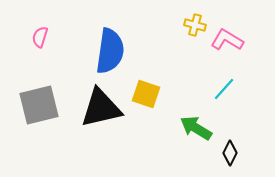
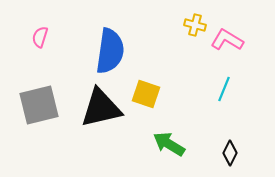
cyan line: rotated 20 degrees counterclockwise
green arrow: moved 27 px left, 16 px down
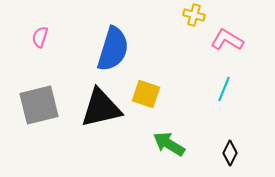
yellow cross: moved 1 px left, 10 px up
blue semicircle: moved 3 px right, 2 px up; rotated 9 degrees clockwise
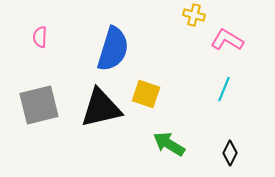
pink semicircle: rotated 15 degrees counterclockwise
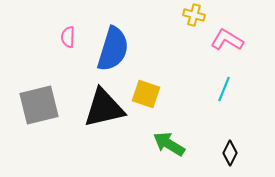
pink semicircle: moved 28 px right
black triangle: moved 3 px right
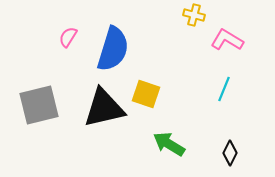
pink semicircle: rotated 30 degrees clockwise
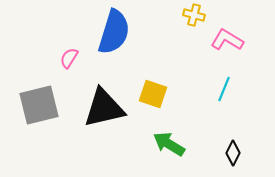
pink semicircle: moved 1 px right, 21 px down
blue semicircle: moved 1 px right, 17 px up
yellow square: moved 7 px right
black diamond: moved 3 px right
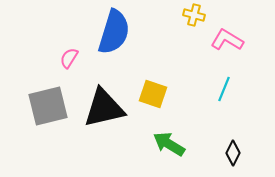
gray square: moved 9 px right, 1 px down
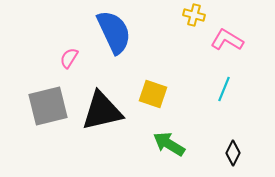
blue semicircle: rotated 42 degrees counterclockwise
black triangle: moved 2 px left, 3 px down
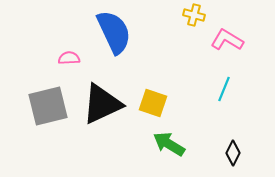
pink semicircle: rotated 55 degrees clockwise
yellow square: moved 9 px down
black triangle: moved 7 px up; rotated 12 degrees counterclockwise
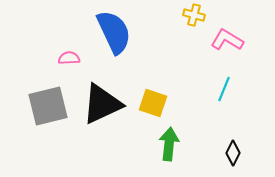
green arrow: rotated 64 degrees clockwise
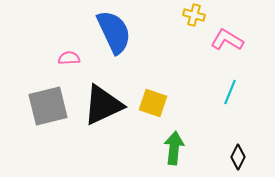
cyan line: moved 6 px right, 3 px down
black triangle: moved 1 px right, 1 px down
green arrow: moved 5 px right, 4 px down
black diamond: moved 5 px right, 4 px down
